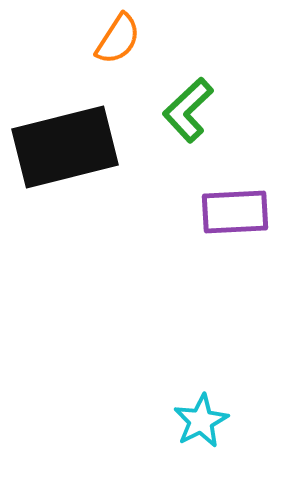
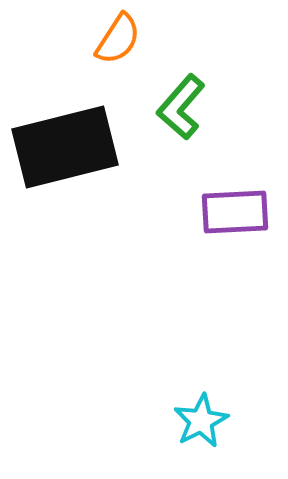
green L-shape: moved 7 px left, 3 px up; rotated 6 degrees counterclockwise
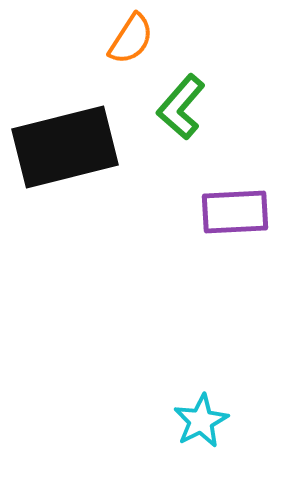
orange semicircle: moved 13 px right
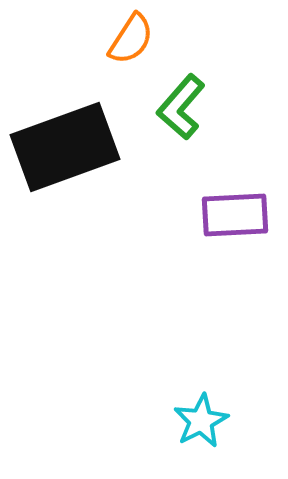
black rectangle: rotated 6 degrees counterclockwise
purple rectangle: moved 3 px down
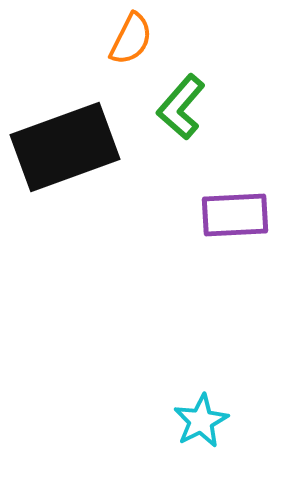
orange semicircle: rotated 6 degrees counterclockwise
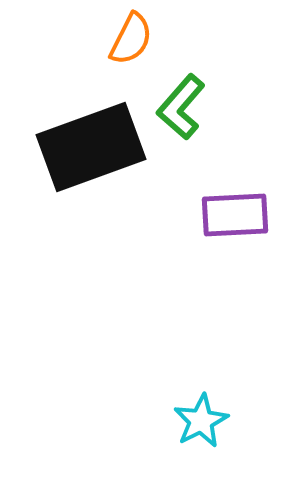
black rectangle: moved 26 px right
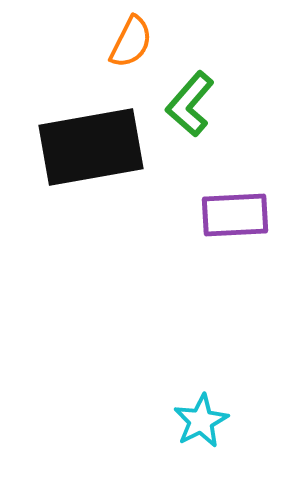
orange semicircle: moved 3 px down
green L-shape: moved 9 px right, 3 px up
black rectangle: rotated 10 degrees clockwise
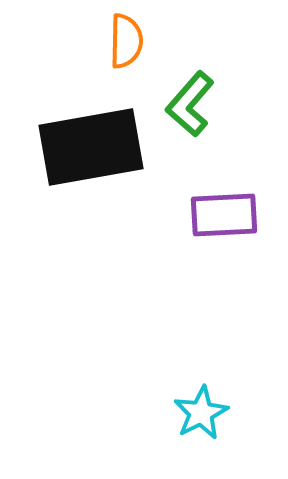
orange semicircle: moved 5 px left, 1 px up; rotated 26 degrees counterclockwise
purple rectangle: moved 11 px left
cyan star: moved 8 px up
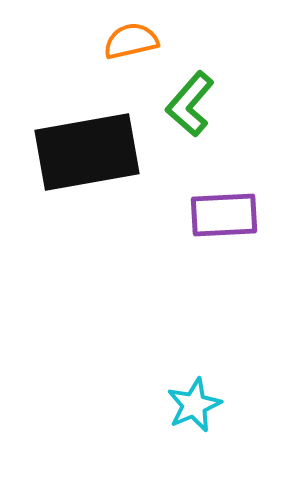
orange semicircle: moved 5 px right; rotated 104 degrees counterclockwise
black rectangle: moved 4 px left, 5 px down
cyan star: moved 7 px left, 8 px up; rotated 4 degrees clockwise
